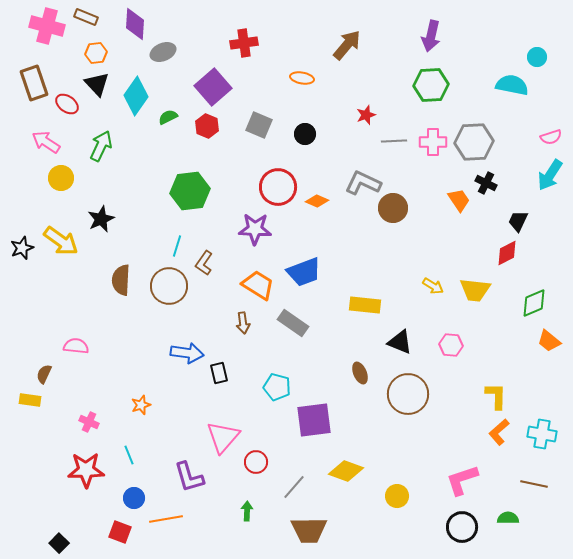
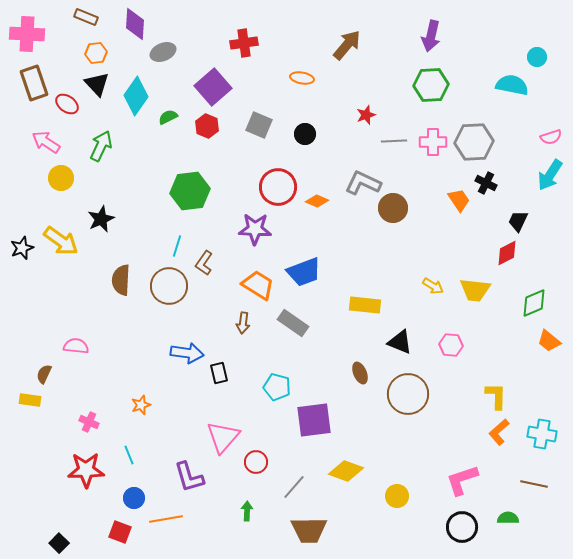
pink cross at (47, 26): moved 20 px left, 8 px down; rotated 12 degrees counterclockwise
brown arrow at (243, 323): rotated 15 degrees clockwise
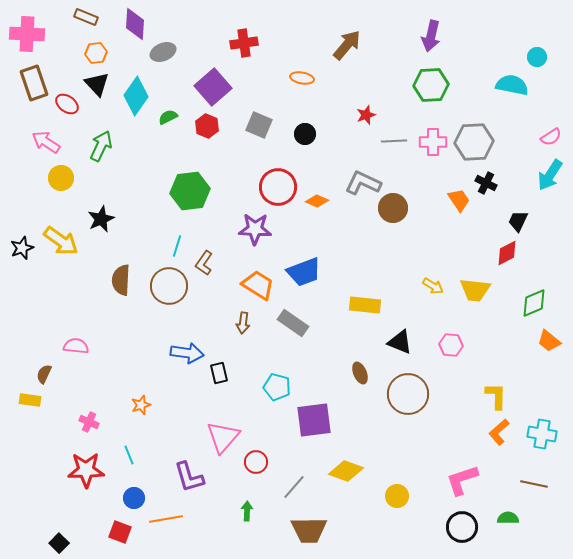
pink semicircle at (551, 137): rotated 15 degrees counterclockwise
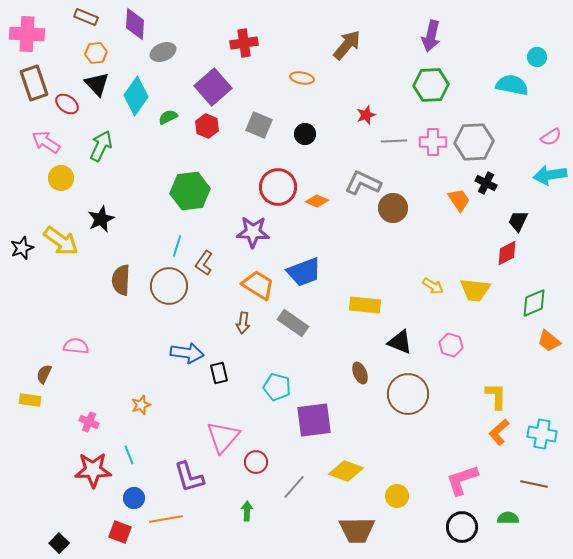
cyan arrow at (550, 175): rotated 48 degrees clockwise
purple star at (255, 229): moved 2 px left, 3 px down
pink hexagon at (451, 345): rotated 10 degrees clockwise
red star at (86, 470): moved 7 px right
brown trapezoid at (309, 530): moved 48 px right
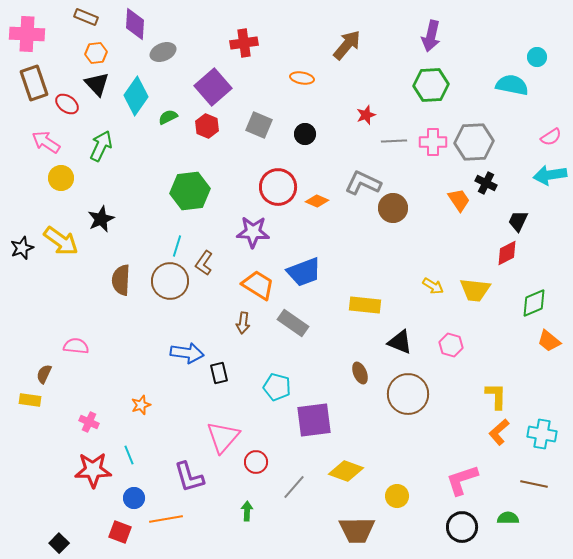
brown circle at (169, 286): moved 1 px right, 5 px up
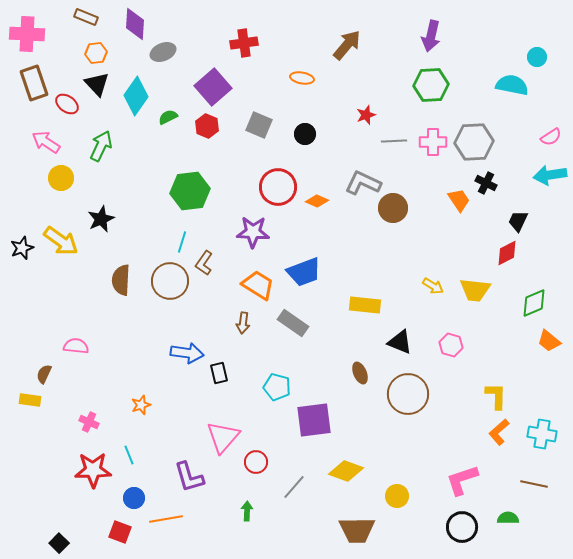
cyan line at (177, 246): moved 5 px right, 4 px up
